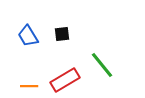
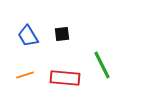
green line: rotated 12 degrees clockwise
red rectangle: moved 2 px up; rotated 36 degrees clockwise
orange line: moved 4 px left, 11 px up; rotated 18 degrees counterclockwise
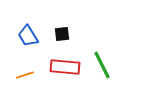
red rectangle: moved 11 px up
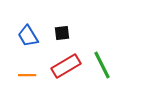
black square: moved 1 px up
red rectangle: moved 1 px right, 1 px up; rotated 36 degrees counterclockwise
orange line: moved 2 px right; rotated 18 degrees clockwise
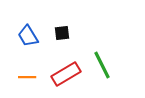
red rectangle: moved 8 px down
orange line: moved 2 px down
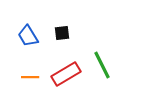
orange line: moved 3 px right
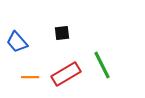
blue trapezoid: moved 11 px left, 6 px down; rotated 10 degrees counterclockwise
